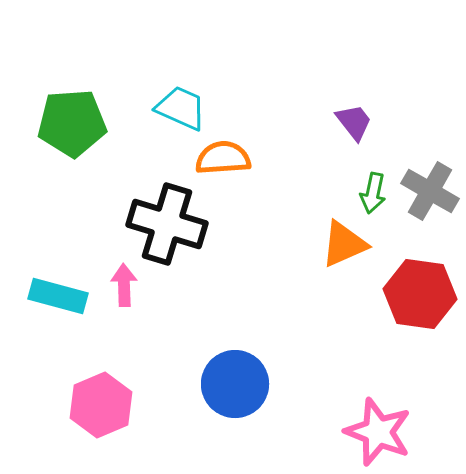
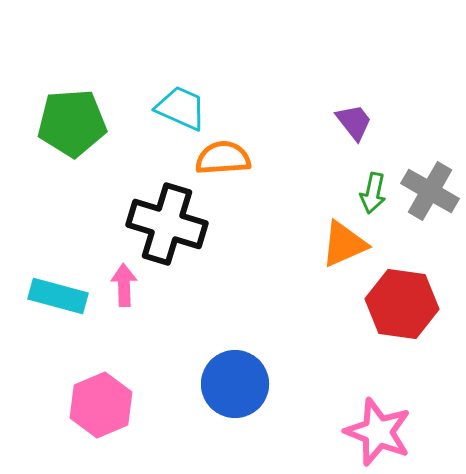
red hexagon: moved 18 px left, 10 px down
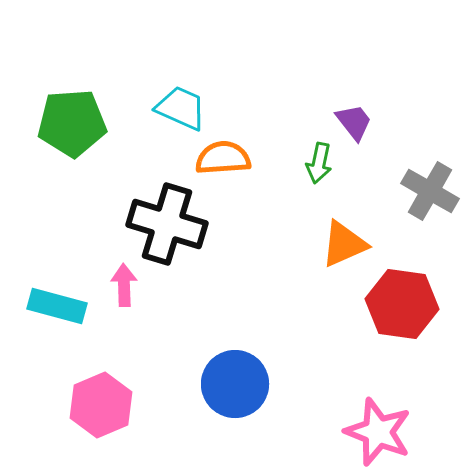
green arrow: moved 54 px left, 30 px up
cyan rectangle: moved 1 px left, 10 px down
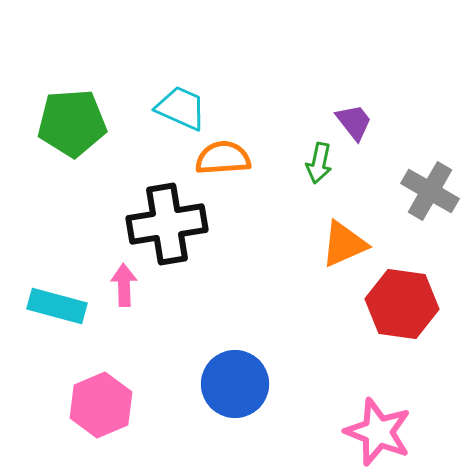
black cross: rotated 26 degrees counterclockwise
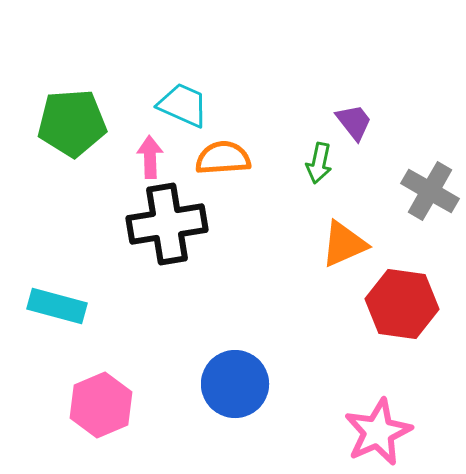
cyan trapezoid: moved 2 px right, 3 px up
pink arrow: moved 26 px right, 128 px up
pink star: rotated 26 degrees clockwise
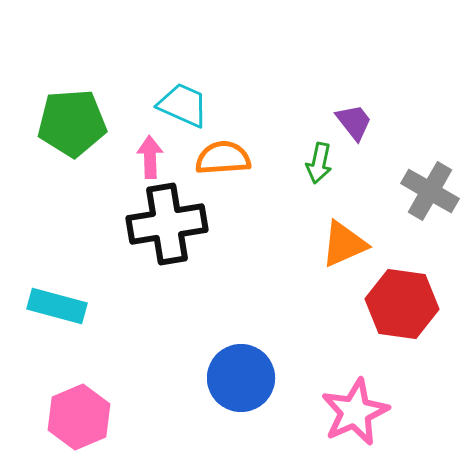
blue circle: moved 6 px right, 6 px up
pink hexagon: moved 22 px left, 12 px down
pink star: moved 23 px left, 20 px up
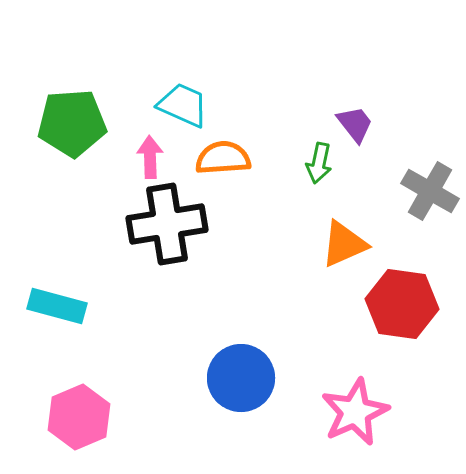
purple trapezoid: moved 1 px right, 2 px down
